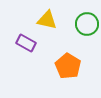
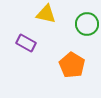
yellow triangle: moved 1 px left, 6 px up
orange pentagon: moved 4 px right, 1 px up
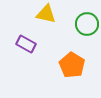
purple rectangle: moved 1 px down
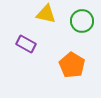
green circle: moved 5 px left, 3 px up
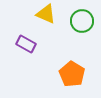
yellow triangle: rotated 10 degrees clockwise
orange pentagon: moved 9 px down
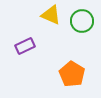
yellow triangle: moved 5 px right, 1 px down
purple rectangle: moved 1 px left, 2 px down; rotated 54 degrees counterclockwise
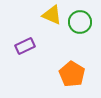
yellow triangle: moved 1 px right
green circle: moved 2 px left, 1 px down
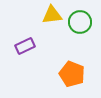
yellow triangle: rotated 30 degrees counterclockwise
orange pentagon: rotated 10 degrees counterclockwise
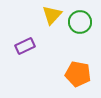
yellow triangle: rotated 40 degrees counterclockwise
orange pentagon: moved 6 px right; rotated 10 degrees counterclockwise
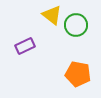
yellow triangle: rotated 35 degrees counterclockwise
green circle: moved 4 px left, 3 px down
